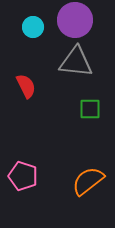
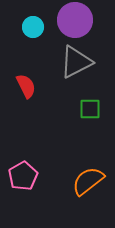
gray triangle: rotated 33 degrees counterclockwise
pink pentagon: rotated 24 degrees clockwise
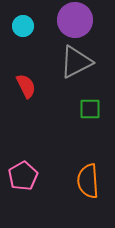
cyan circle: moved 10 px left, 1 px up
orange semicircle: rotated 56 degrees counterclockwise
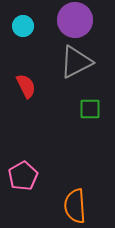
orange semicircle: moved 13 px left, 25 px down
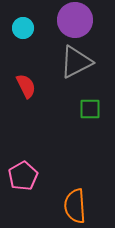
cyan circle: moved 2 px down
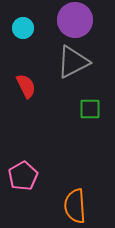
gray triangle: moved 3 px left
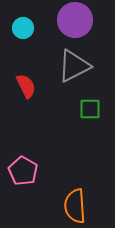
gray triangle: moved 1 px right, 4 px down
pink pentagon: moved 5 px up; rotated 12 degrees counterclockwise
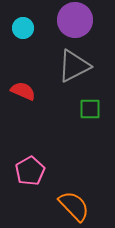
red semicircle: moved 3 px left, 5 px down; rotated 40 degrees counterclockwise
pink pentagon: moved 7 px right; rotated 12 degrees clockwise
orange semicircle: moved 1 px left; rotated 140 degrees clockwise
